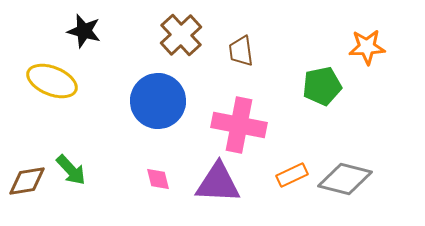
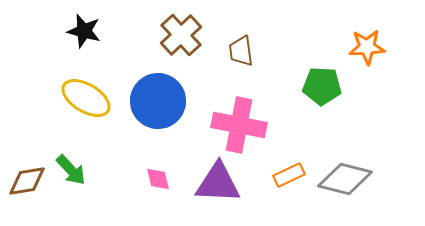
yellow ellipse: moved 34 px right, 17 px down; rotated 9 degrees clockwise
green pentagon: rotated 15 degrees clockwise
orange rectangle: moved 3 px left
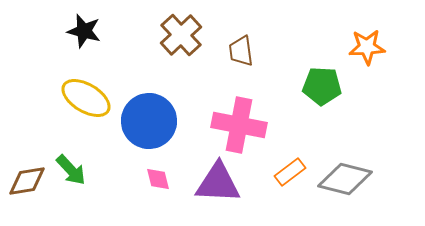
blue circle: moved 9 px left, 20 px down
orange rectangle: moved 1 px right, 3 px up; rotated 12 degrees counterclockwise
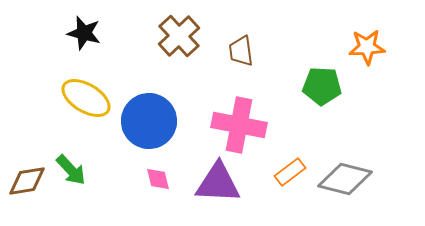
black star: moved 2 px down
brown cross: moved 2 px left, 1 px down
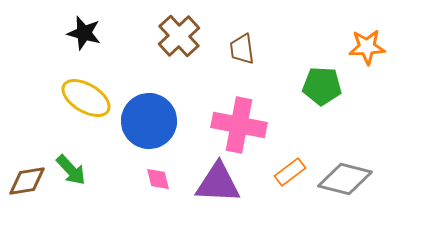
brown trapezoid: moved 1 px right, 2 px up
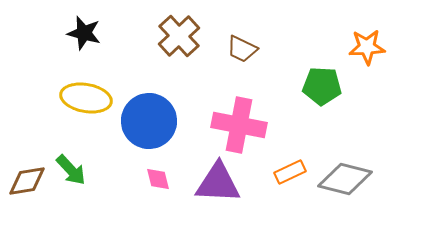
brown trapezoid: rotated 56 degrees counterclockwise
yellow ellipse: rotated 21 degrees counterclockwise
orange rectangle: rotated 12 degrees clockwise
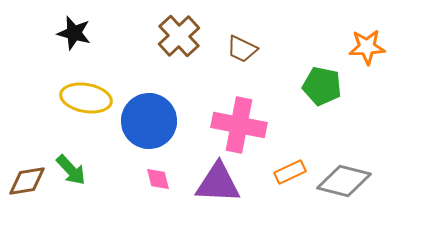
black star: moved 10 px left
green pentagon: rotated 9 degrees clockwise
gray diamond: moved 1 px left, 2 px down
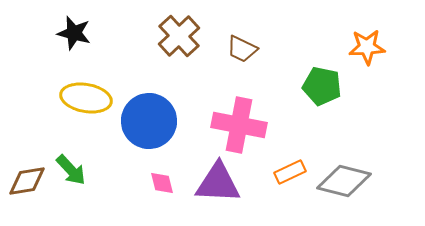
pink diamond: moved 4 px right, 4 px down
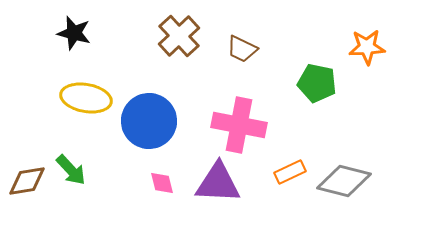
green pentagon: moved 5 px left, 3 px up
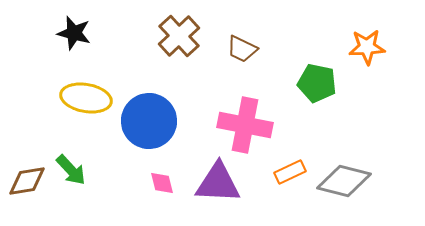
pink cross: moved 6 px right
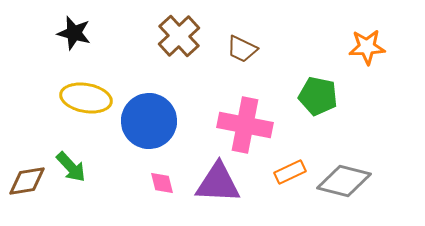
green pentagon: moved 1 px right, 13 px down
green arrow: moved 3 px up
